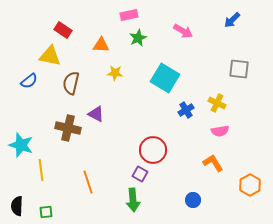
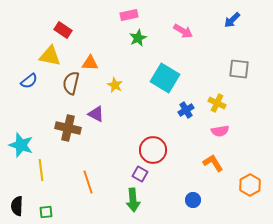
orange triangle: moved 11 px left, 18 px down
yellow star: moved 12 px down; rotated 21 degrees clockwise
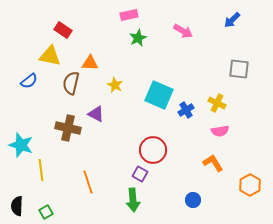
cyan square: moved 6 px left, 17 px down; rotated 8 degrees counterclockwise
green square: rotated 24 degrees counterclockwise
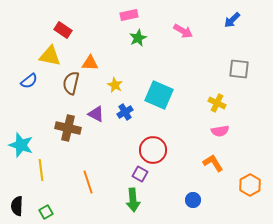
blue cross: moved 61 px left, 2 px down
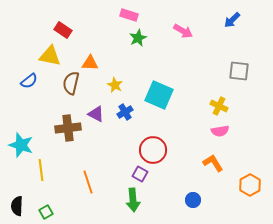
pink rectangle: rotated 30 degrees clockwise
gray square: moved 2 px down
yellow cross: moved 2 px right, 3 px down
brown cross: rotated 20 degrees counterclockwise
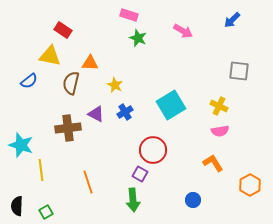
green star: rotated 24 degrees counterclockwise
cyan square: moved 12 px right, 10 px down; rotated 36 degrees clockwise
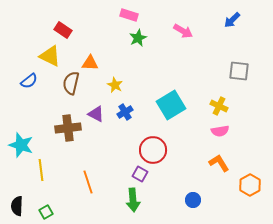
green star: rotated 24 degrees clockwise
yellow triangle: rotated 15 degrees clockwise
orange L-shape: moved 6 px right
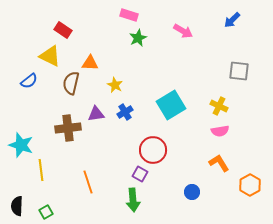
purple triangle: rotated 36 degrees counterclockwise
blue circle: moved 1 px left, 8 px up
